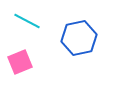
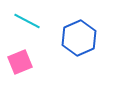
blue hexagon: rotated 12 degrees counterclockwise
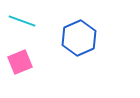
cyan line: moved 5 px left; rotated 8 degrees counterclockwise
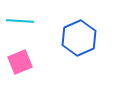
cyan line: moved 2 px left; rotated 16 degrees counterclockwise
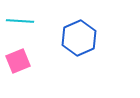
pink square: moved 2 px left, 1 px up
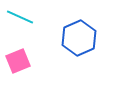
cyan line: moved 4 px up; rotated 20 degrees clockwise
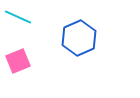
cyan line: moved 2 px left
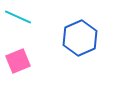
blue hexagon: moved 1 px right
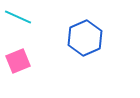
blue hexagon: moved 5 px right
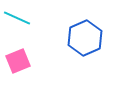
cyan line: moved 1 px left, 1 px down
